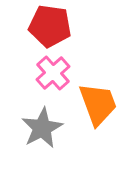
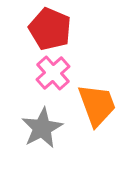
red pentagon: moved 3 px down; rotated 15 degrees clockwise
orange trapezoid: moved 1 px left, 1 px down
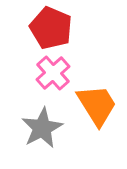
red pentagon: moved 1 px right, 1 px up
orange trapezoid: rotated 12 degrees counterclockwise
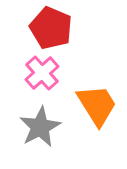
pink cross: moved 11 px left
gray star: moved 2 px left, 1 px up
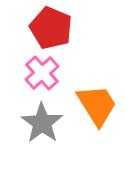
gray star: moved 2 px right, 4 px up; rotated 9 degrees counterclockwise
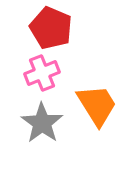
pink cross: rotated 20 degrees clockwise
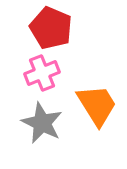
gray star: rotated 9 degrees counterclockwise
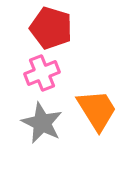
red pentagon: rotated 6 degrees counterclockwise
orange trapezoid: moved 5 px down
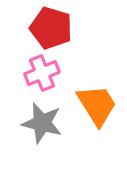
orange trapezoid: moved 5 px up
gray star: rotated 12 degrees counterclockwise
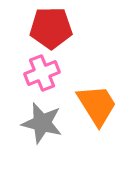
red pentagon: rotated 18 degrees counterclockwise
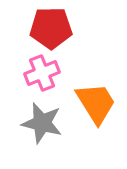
orange trapezoid: moved 1 px left, 2 px up
